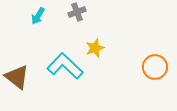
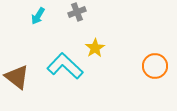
yellow star: rotated 12 degrees counterclockwise
orange circle: moved 1 px up
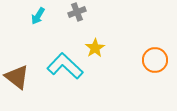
orange circle: moved 6 px up
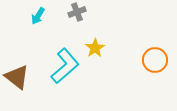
cyan L-shape: rotated 96 degrees clockwise
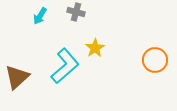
gray cross: moved 1 px left; rotated 36 degrees clockwise
cyan arrow: moved 2 px right
brown triangle: rotated 40 degrees clockwise
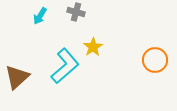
yellow star: moved 2 px left, 1 px up
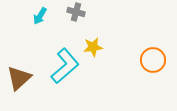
yellow star: rotated 24 degrees clockwise
orange circle: moved 2 px left
brown triangle: moved 2 px right, 1 px down
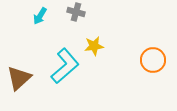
yellow star: moved 1 px right, 1 px up
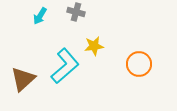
orange circle: moved 14 px left, 4 px down
brown triangle: moved 4 px right, 1 px down
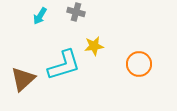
cyan L-shape: moved 1 px left, 1 px up; rotated 24 degrees clockwise
